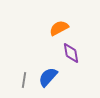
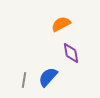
orange semicircle: moved 2 px right, 4 px up
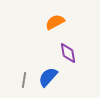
orange semicircle: moved 6 px left, 2 px up
purple diamond: moved 3 px left
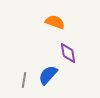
orange semicircle: rotated 48 degrees clockwise
blue semicircle: moved 2 px up
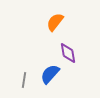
orange semicircle: rotated 72 degrees counterclockwise
blue semicircle: moved 2 px right, 1 px up
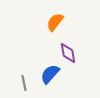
gray line: moved 3 px down; rotated 21 degrees counterclockwise
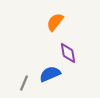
blue semicircle: rotated 25 degrees clockwise
gray line: rotated 35 degrees clockwise
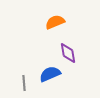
orange semicircle: rotated 30 degrees clockwise
gray line: rotated 28 degrees counterclockwise
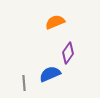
purple diamond: rotated 45 degrees clockwise
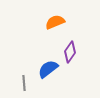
purple diamond: moved 2 px right, 1 px up
blue semicircle: moved 2 px left, 5 px up; rotated 15 degrees counterclockwise
